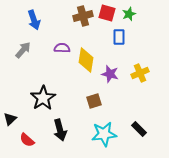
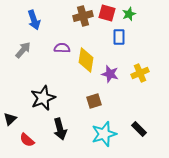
black star: rotated 10 degrees clockwise
black arrow: moved 1 px up
cyan star: rotated 10 degrees counterclockwise
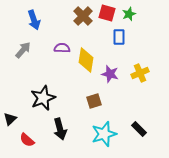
brown cross: rotated 30 degrees counterclockwise
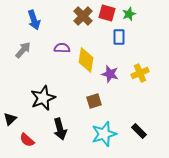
black rectangle: moved 2 px down
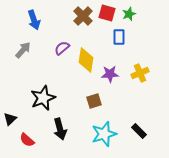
purple semicircle: rotated 42 degrees counterclockwise
purple star: rotated 18 degrees counterclockwise
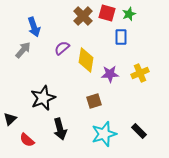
blue arrow: moved 7 px down
blue rectangle: moved 2 px right
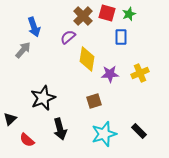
purple semicircle: moved 6 px right, 11 px up
yellow diamond: moved 1 px right, 1 px up
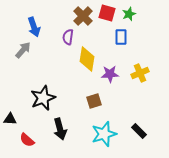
purple semicircle: rotated 42 degrees counterclockwise
black triangle: rotated 48 degrees clockwise
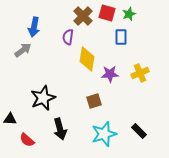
blue arrow: rotated 30 degrees clockwise
gray arrow: rotated 12 degrees clockwise
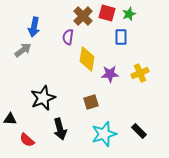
brown square: moved 3 px left, 1 px down
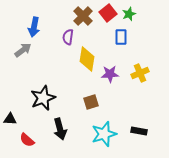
red square: moved 1 px right; rotated 36 degrees clockwise
black rectangle: rotated 35 degrees counterclockwise
